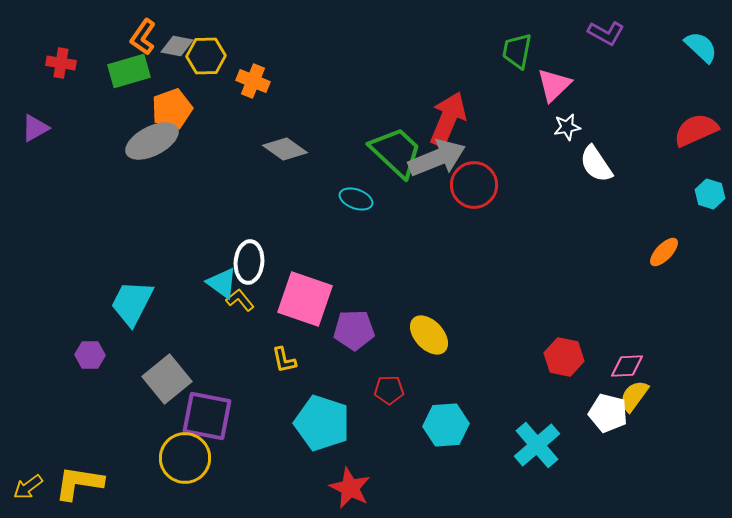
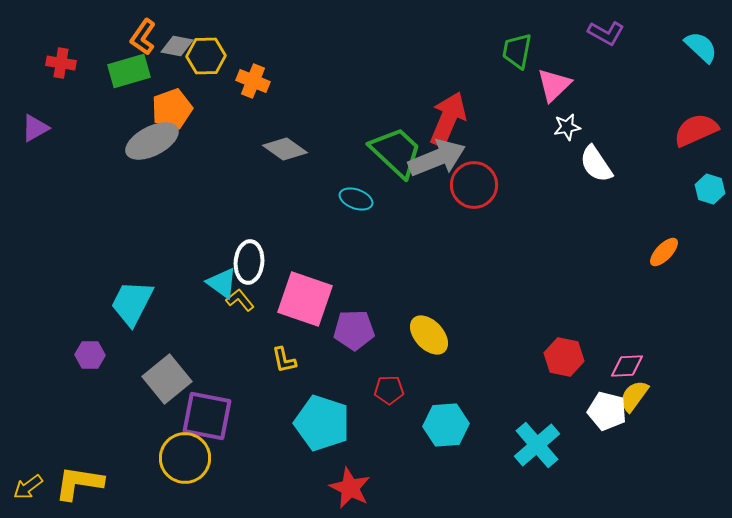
cyan hexagon at (710, 194): moved 5 px up
white pentagon at (608, 413): moved 1 px left, 2 px up
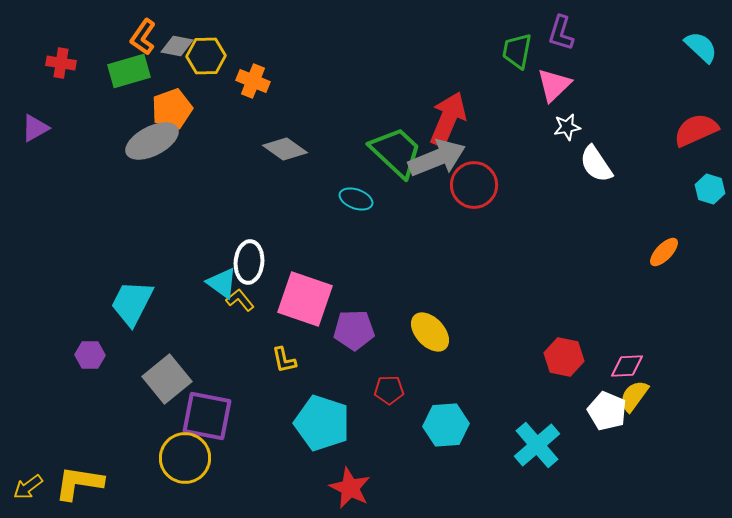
purple L-shape at (606, 33): moved 45 px left; rotated 78 degrees clockwise
yellow ellipse at (429, 335): moved 1 px right, 3 px up
white pentagon at (607, 411): rotated 9 degrees clockwise
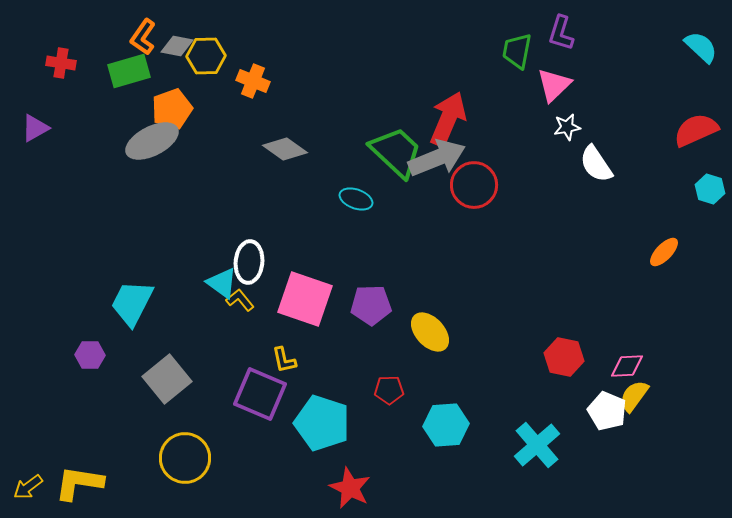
purple pentagon at (354, 330): moved 17 px right, 25 px up
purple square at (207, 416): moved 53 px right, 22 px up; rotated 12 degrees clockwise
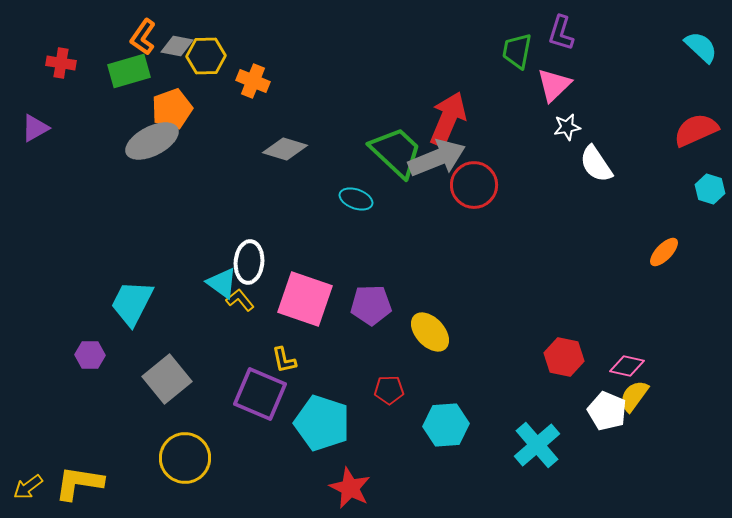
gray diamond at (285, 149): rotated 18 degrees counterclockwise
pink diamond at (627, 366): rotated 16 degrees clockwise
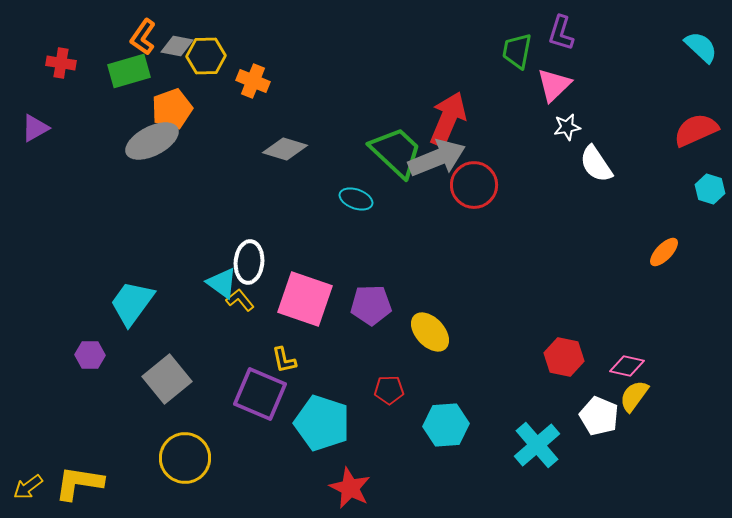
cyan trapezoid at (132, 303): rotated 9 degrees clockwise
white pentagon at (607, 411): moved 8 px left, 5 px down
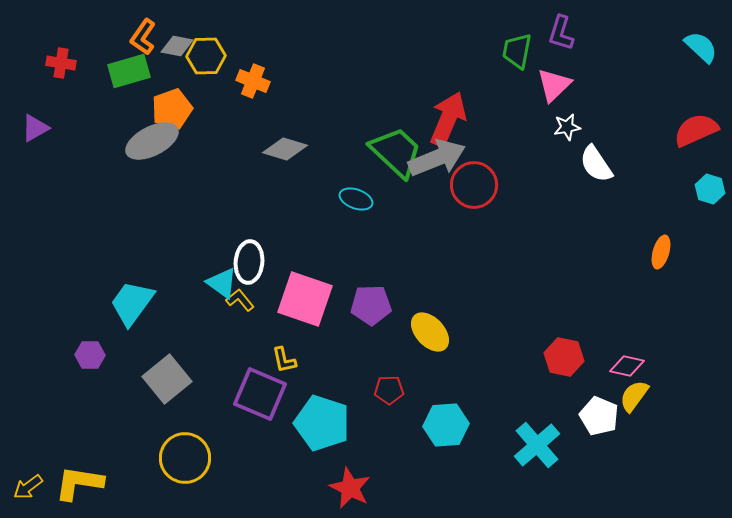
orange ellipse at (664, 252): moved 3 px left; rotated 28 degrees counterclockwise
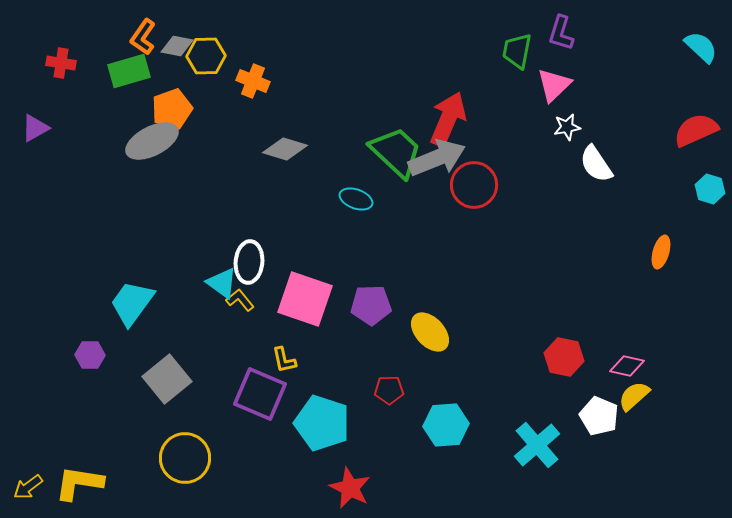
yellow semicircle at (634, 396): rotated 12 degrees clockwise
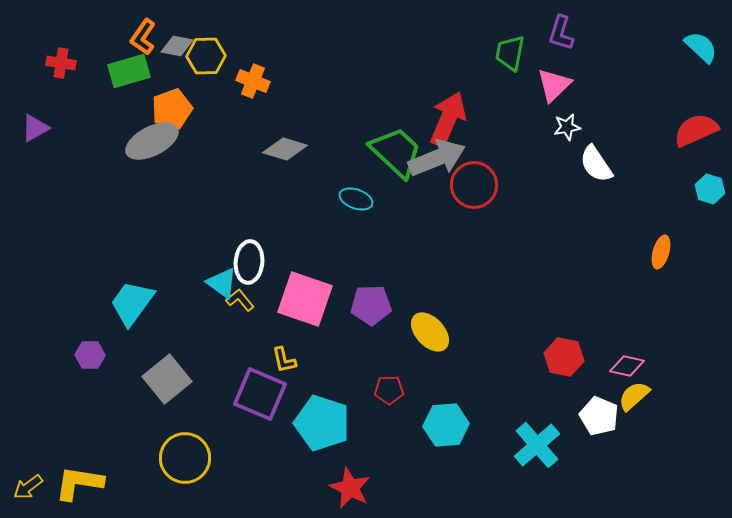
green trapezoid at (517, 51): moved 7 px left, 2 px down
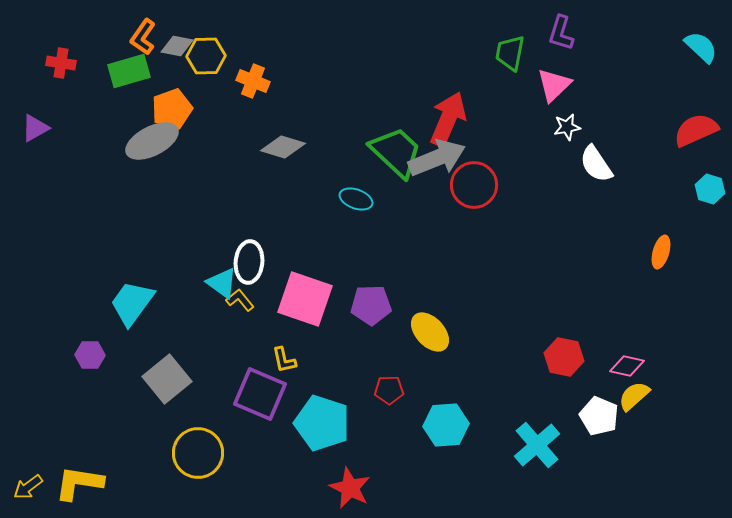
gray diamond at (285, 149): moved 2 px left, 2 px up
yellow circle at (185, 458): moved 13 px right, 5 px up
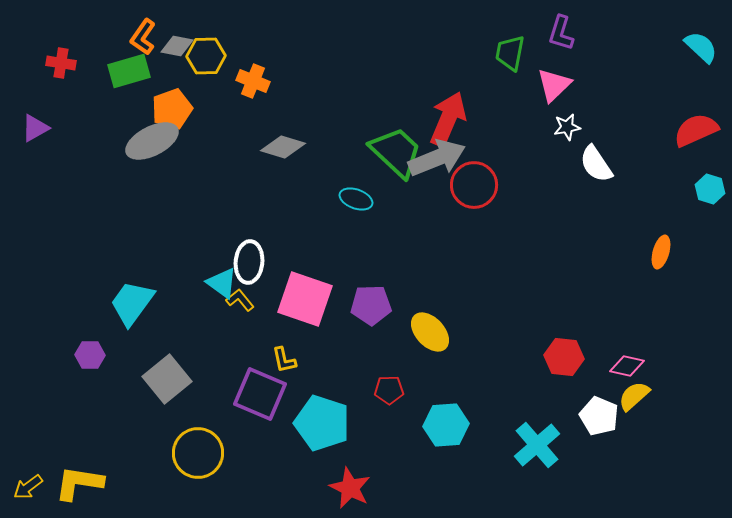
red hexagon at (564, 357): rotated 6 degrees counterclockwise
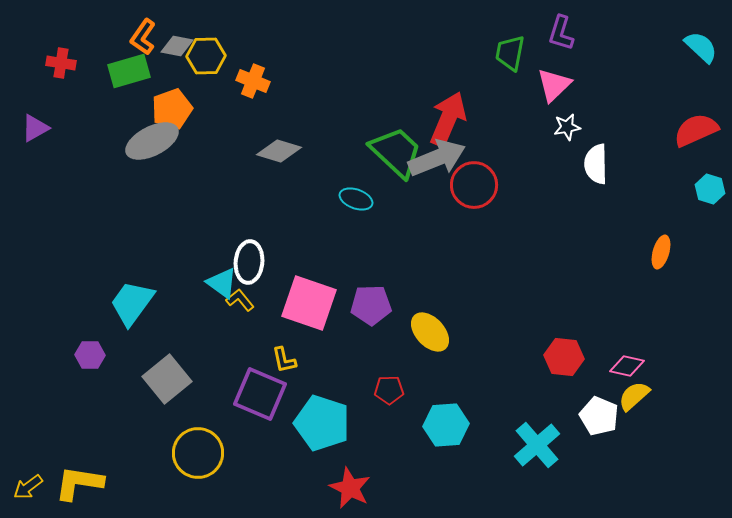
gray diamond at (283, 147): moved 4 px left, 4 px down
white semicircle at (596, 164): rotated 33 degrees clockwise
pink square at (305, 299): moved 4 px right, 4 px down
